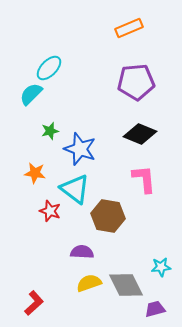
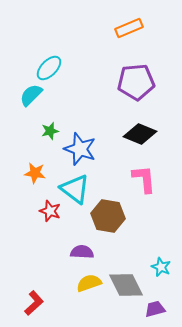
cyan semicircle: moved 1 px down
cyan star: rotated 30 degrees clockwise
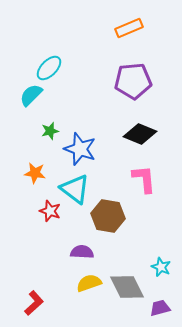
purple pentagon: moved 3 px left, 1 px up
gray diamond: moved 1 px right, 2 px down
purple trapezoid: moved 5 px right, 1 px up
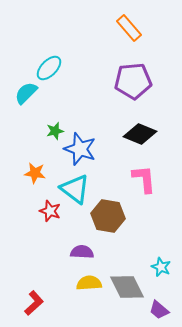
orange rectangle: rotated 72 degrees clockwise
cyan semicircle: moved 5 px left, 2 px up
green star: moved 5 px right
yellow semicircle: rotated 15 degrees clockwise
purple trapezoid: moved 1 px left, 2 px down; rotated 125 degrees counterclockwise
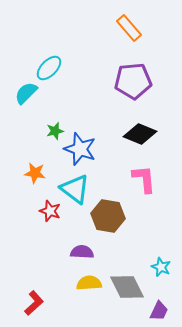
purple trapezoid: moved 1 px down; rotated 105 degrees counterclockwise
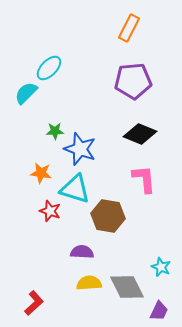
orange rectangle: rotated 68 degrees clockwise
green star: rotated 12 degrees clockwise
orange star: moved 6 px right
cyan triangle: rotated 20 degrees counterclockwise
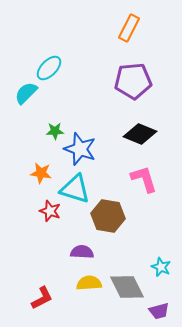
pink L-shape: rotated 12 degrees counterclockwise
red L-shape: moved 8 px right, 5 px up; rotated 15 degrees clockwise
purple trapezoid: rotated 50 degrees clockwise
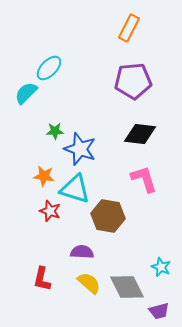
black diamond: rotated 16 degrees counterclockwise
orange star: moved 3 px right, 3 px down
yellow semicircle: rotated 45 degrees clockwise
red L-shape: moved 19 px up; rotated 130 degrees clockwise
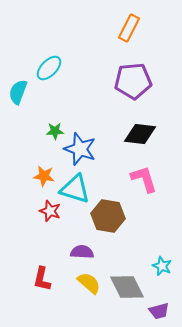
cyan semicircle: moved 8 px left, 1 px up; rotated 25 degrees counterclockwise
cyan star: moved 1 px right, 1 px up
